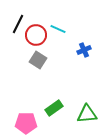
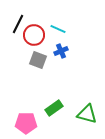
red circle: moved 2 px left
blue cross: moved 23 px left, 1 px down
gray square: rotated 12 degrees counterclockwise
green triangle: rotated 20 degrees clockwise
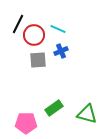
gray square: rotated 24 degrees counterclockwise
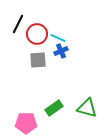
cyan line: moved 9 px down
red circle: moved 3 px right, 1 px up
green triangle: moved 6 px up
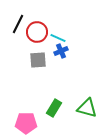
red circle: moved 2 px up
green rectangle: rotated 24 degrees counterclockwise
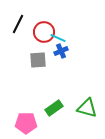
red circle: moved 7 px right
green rectangle: rotated 24 degrees clockwise
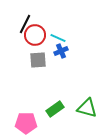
black line: moved 7 px right
red circle: moved 9 px left, 3 px down
green rectangle: moved 1 px right, 1 px down
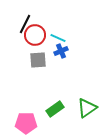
green triangle: rotated 50 degrees counterclockwise
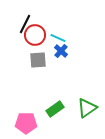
blue cross: rotated 24 degrees counterclockwise
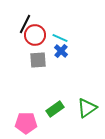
cyan line: moved 2 px right
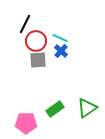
red circle: moved 1 px right, 6 px down
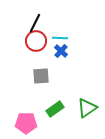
black line: moved 10 px right, 1 px up
cyan line: rotated 21 degrees counterclockwise
gray square: moved 3 px right, 16 px down
